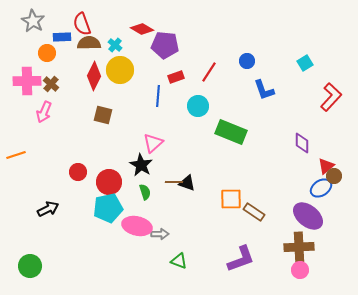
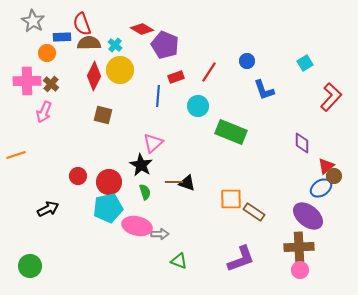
purple pentagon at (165, 45): rotated 16 degrees clockwise
red circle at (78, 172): moved 4 px down
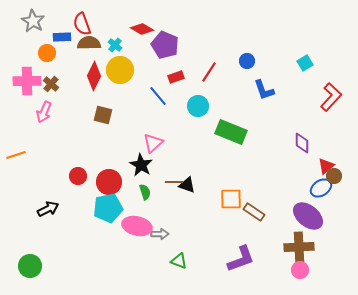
blue line at (158, 96): rotated 45 degrees counterclockwise
black triangle at (187, 183): moved 2 px down
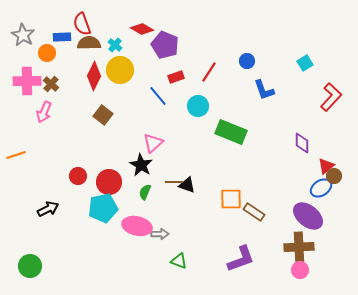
gray star at (33, 21): moved 10 px left, 14 px down
brown square at (103, 115): rotated 24 degrees clockwise
green semicircle at (145, 192): rotated 140 degrees counterclockwise
cyan pentagon at (108, 208): moved 5 px left
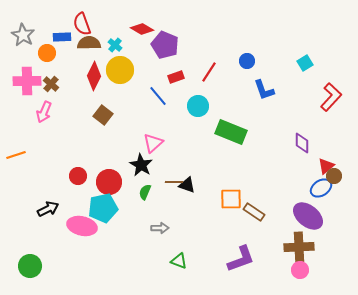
pink ellipse at (137, 226): moved 55 px left
gray arrow at (160, 234): moved 6 px up
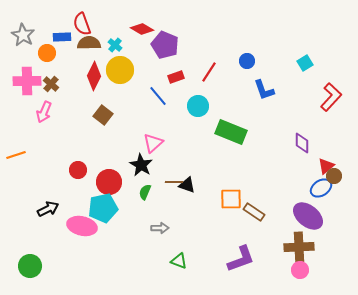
red circle at (78, 176): moved 6 px up
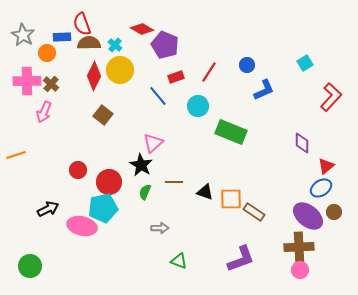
blue circle at (247, 61): moved 4 px down
blue L-shape at (264, 90): rotated 95 degrees counterclockwise
brown circle at (334, 176): moved 36 px down
black triangle at (187, 185): moved 18 px right, 7 px down
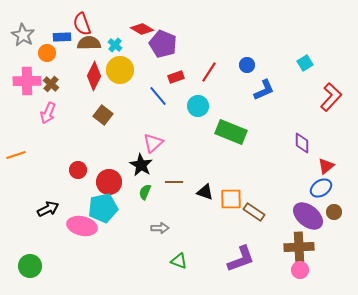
purple pentagon at (165, 45): moved 2 px left, 1 px up
pink arrow at (44, 112): moved 4 px right, 1 px down
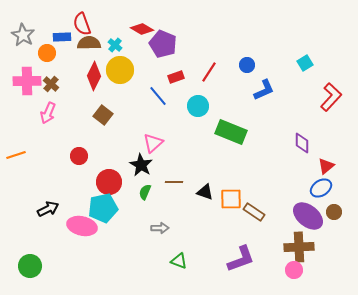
red circle at (78, 170): moved 1 px right, 14 px up
pink circle at (300, 270): moved 6 px left
